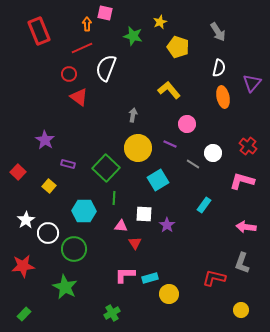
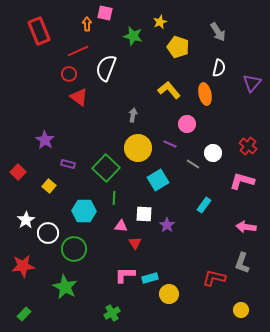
red line at (82, 48): moved 4 px left, 3 px down
orange ellipse at (223, 97): moved 18 px left, 3 px up
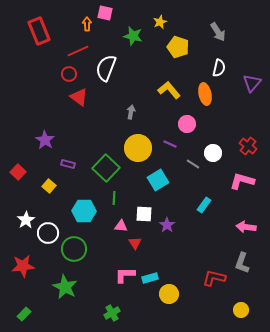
gray arrow at (133, 115): moved 2 px left, 3 px up
